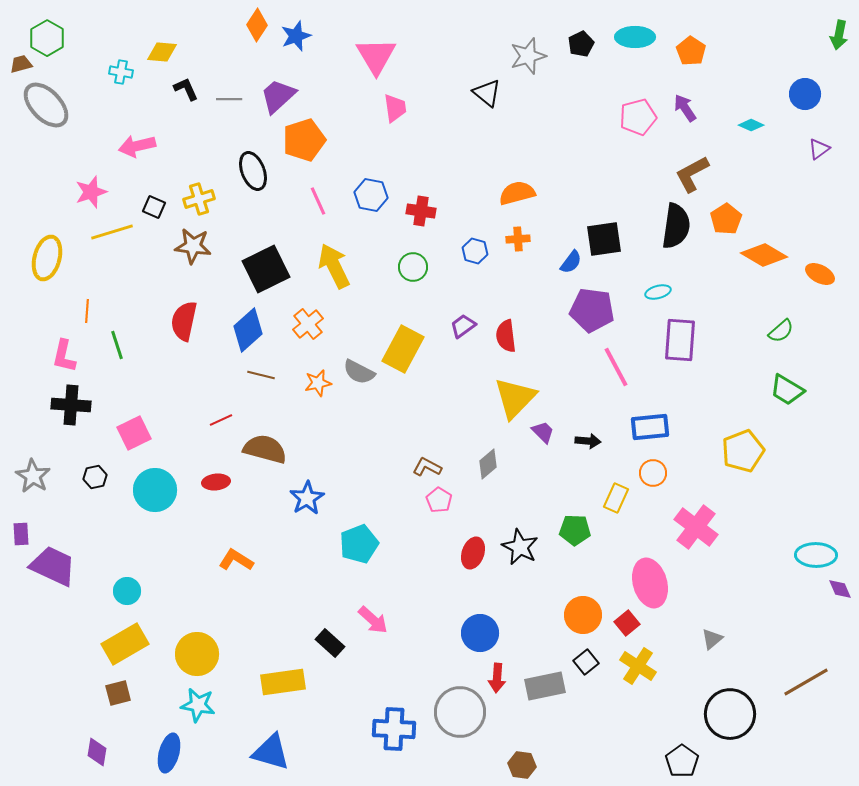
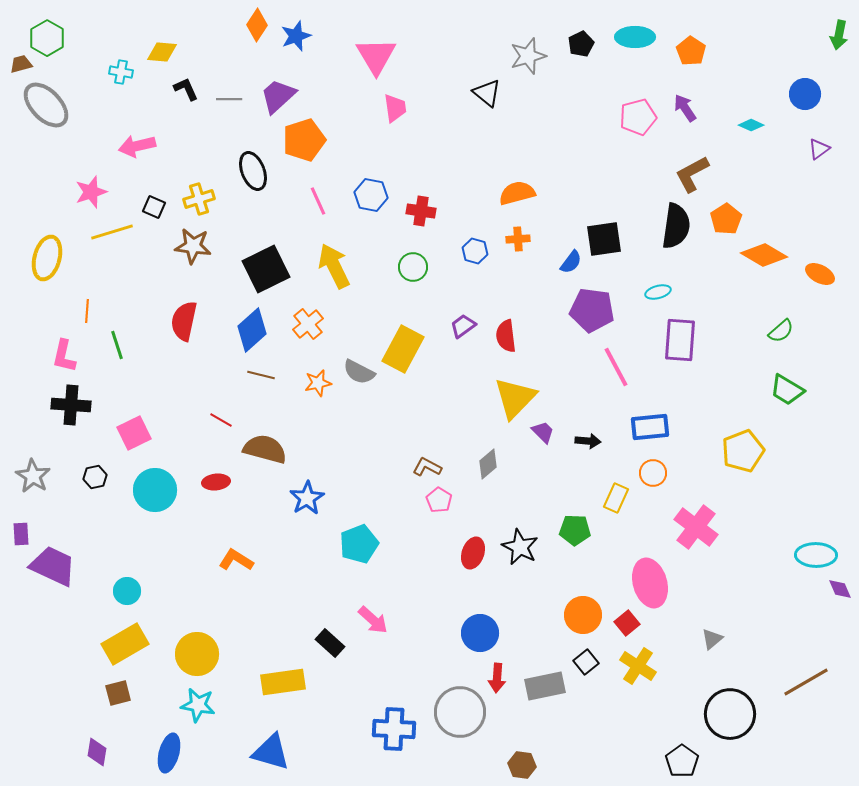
blue diamond at (248, 330): moved 4 px right
red line at (221, 420): rotated 55 degrees clockwise
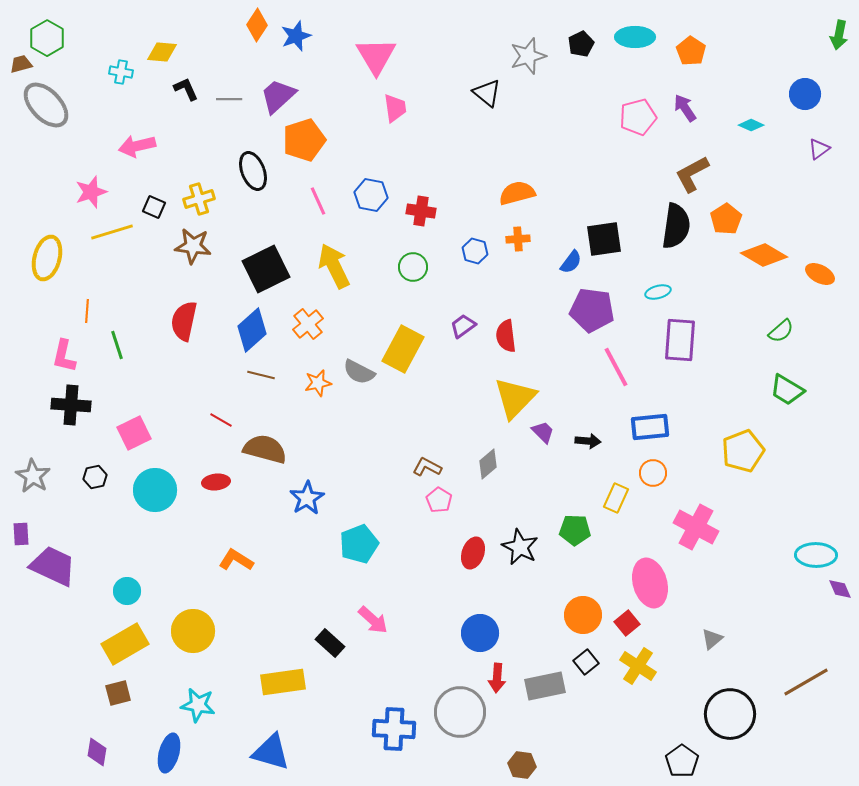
pink cross at (696, 527): rotated 9 degrees counterclockwise
yellow circle at (197, 654): moved 4 px left, 23 px up
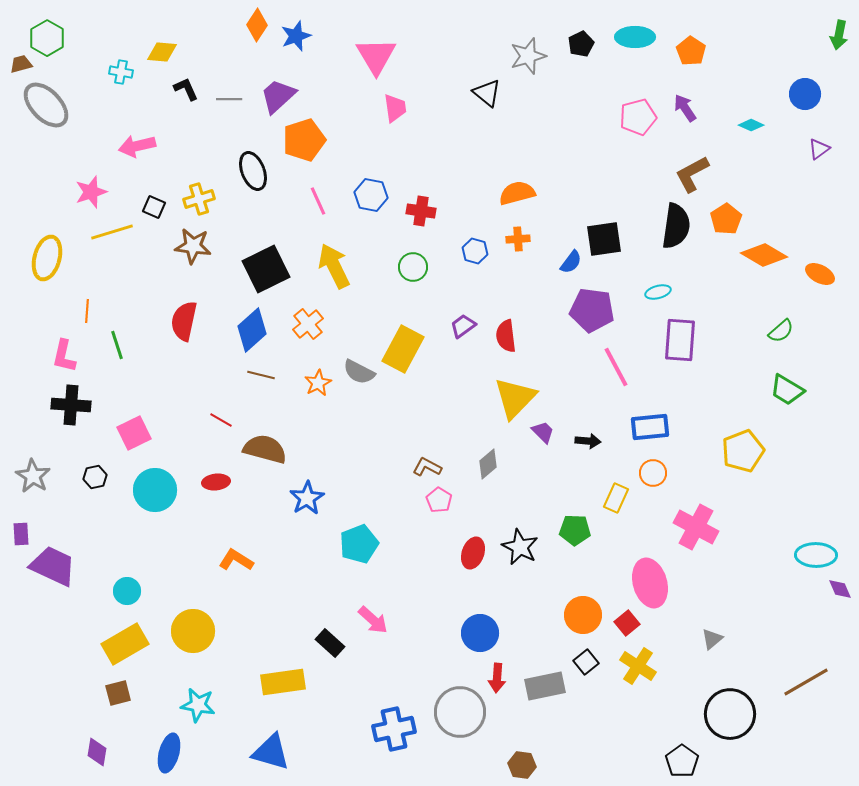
orange star at (318, 383): rotated 16 degrees counterclockwise
blue cross at (394, 729): rotated 15 degrees counterclockwise
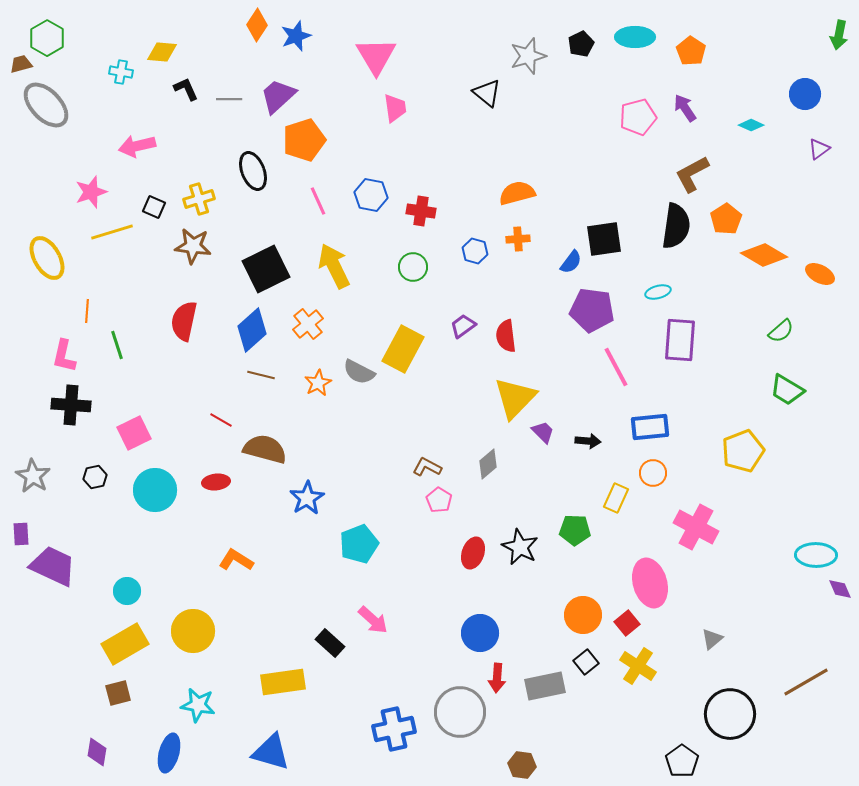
yellow ellipse at (47, 258): rotated 45 degrees counterclockwise
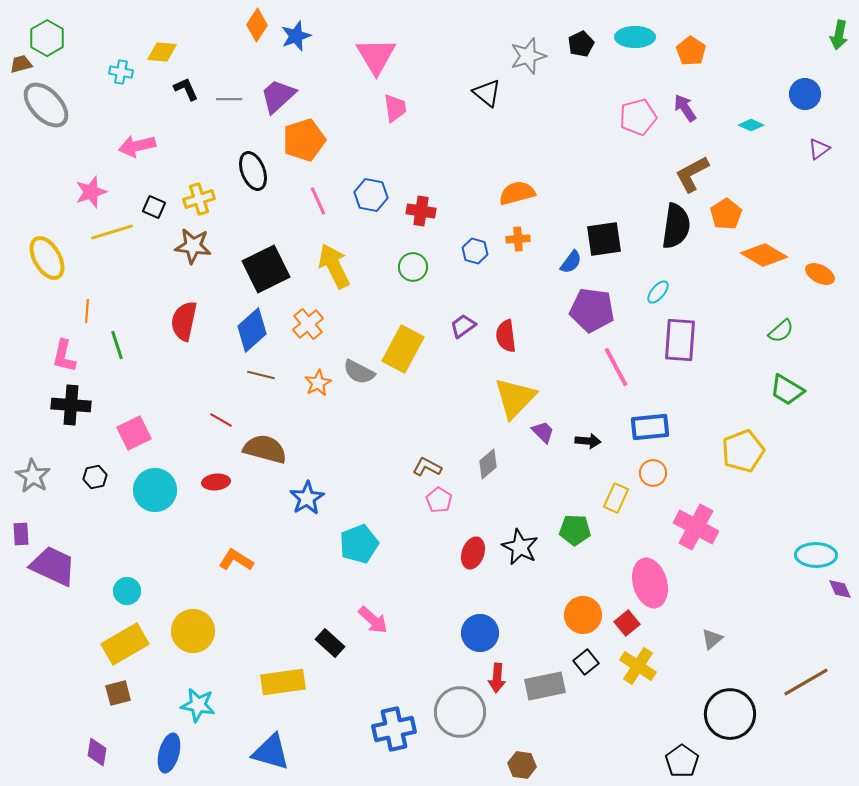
orange pentagon at (726, 219): moved 5 px up
cyan ellipse at (658, 292): rotated 35 degrees counterclockwise
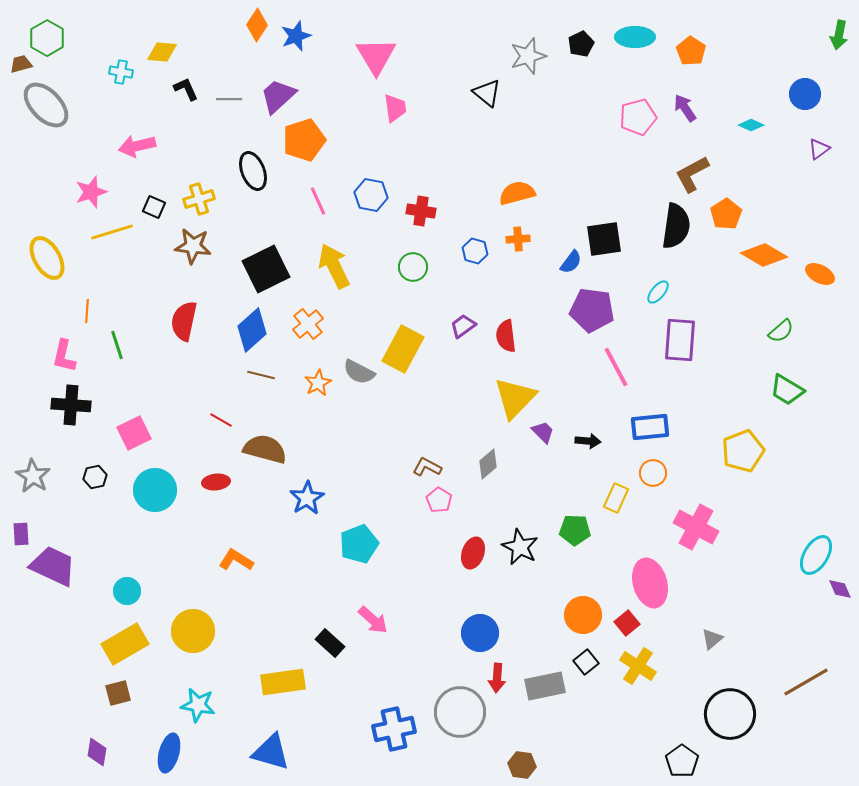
cyan ellipse at (816, 555): rotated 60 degrees counterclockwise
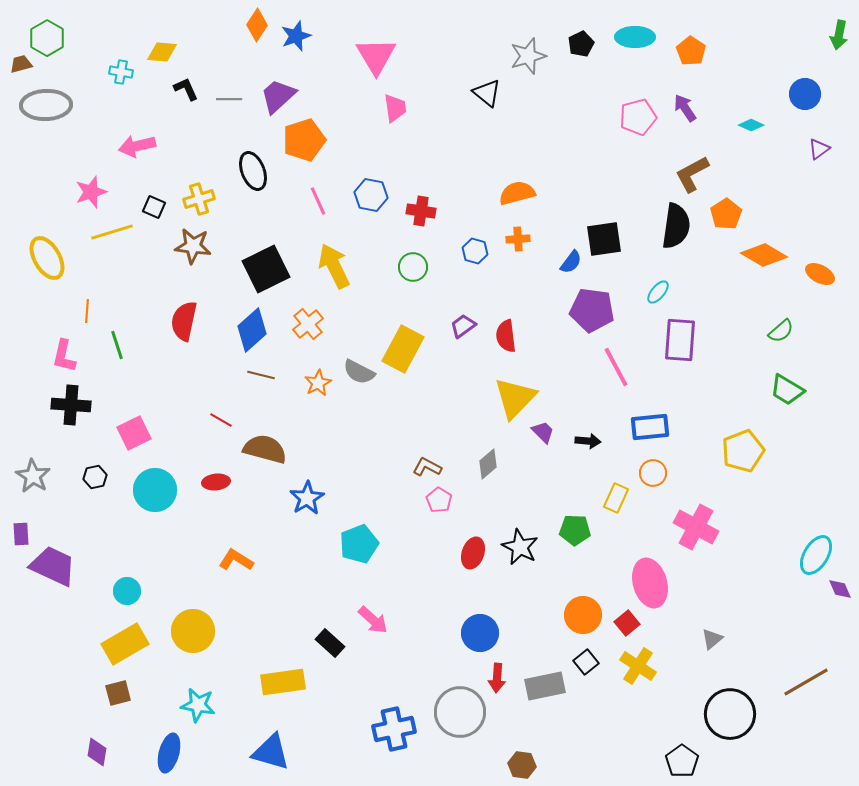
gray ellipse at (46, 105): rotated 48 degrees counterclockwise
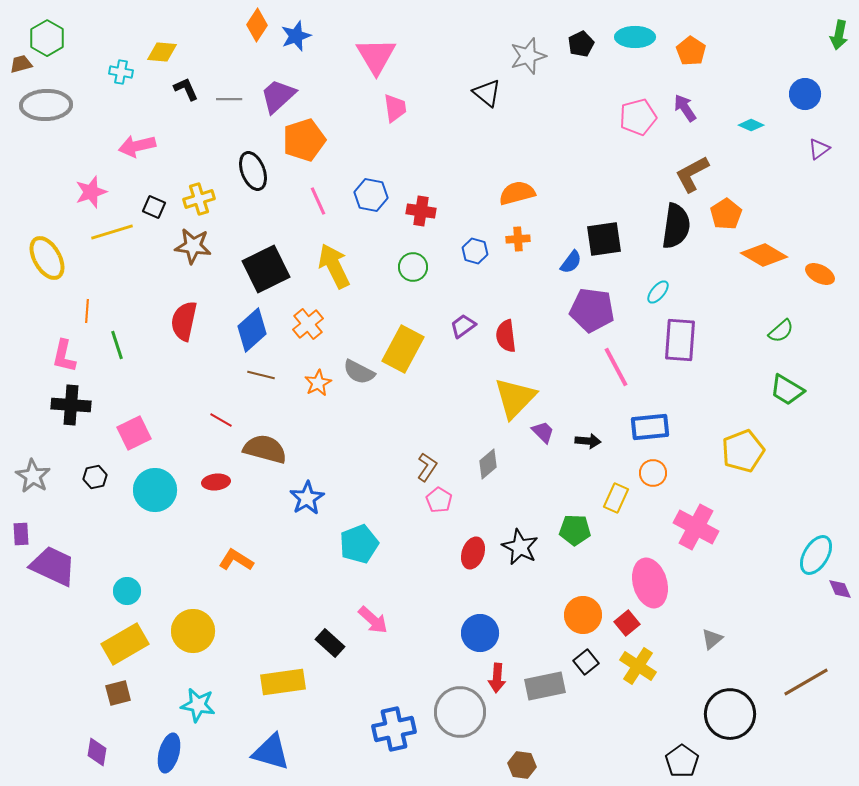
brown L-shape at (427, 467): rotated 96 degrees clockwise
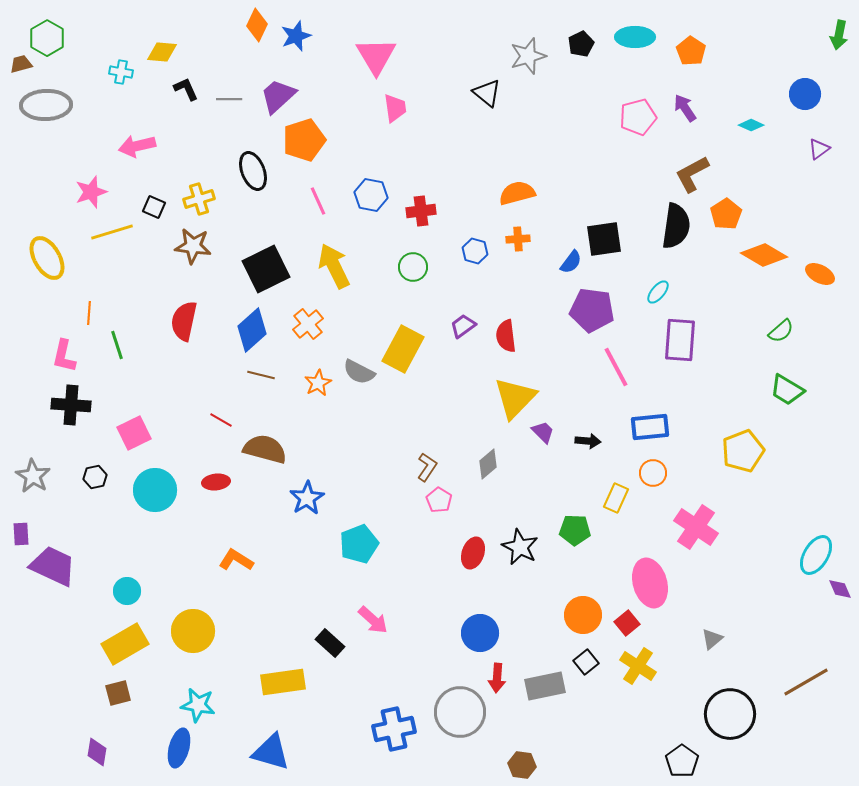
orange diamond at (257, 25): rotated 8 degrees counterclockwise
red cross at (421, 211): rotated 16 degrees counterclockwise
orange line at (87, 311): moved 2 px right, 2 px down
pink cross at (696, 527): rotated 6 degrees clockwise
blue ellipse at (169, 753): moved 10 px right, 5 px up
